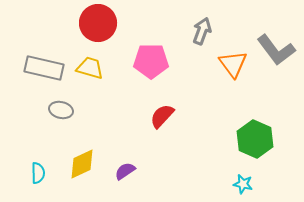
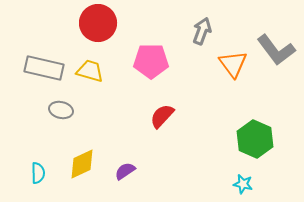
yellow trapezoid: moved 3 px down
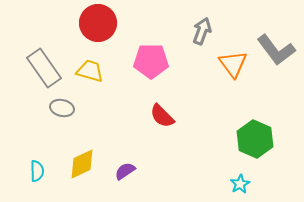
gray rectangle: rotated 42 degrees clockwise
gray ellipse: moved 1 px right, 2 px up
red semicircle: rotated 88 degrees counterclockwise
cyan semicircle: moved 1 px left, 2 px up
cyan star: moved 3 px left; rotated 30 degrees clockwise
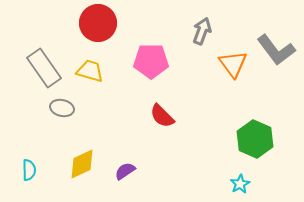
cyan semicircle: moved 8 px left, 1 px up
